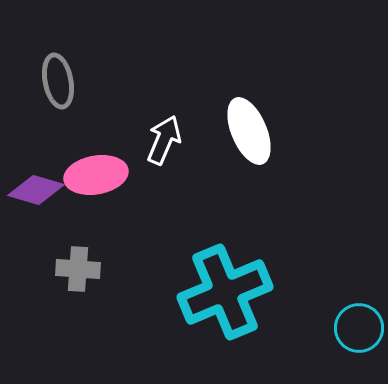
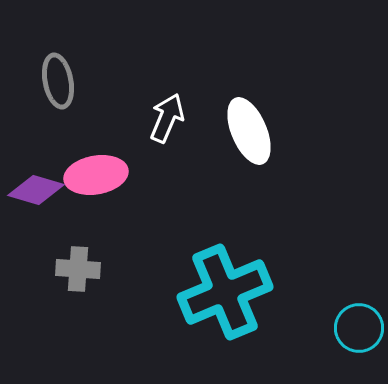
white arrow: moved 3 px right, 22 px up
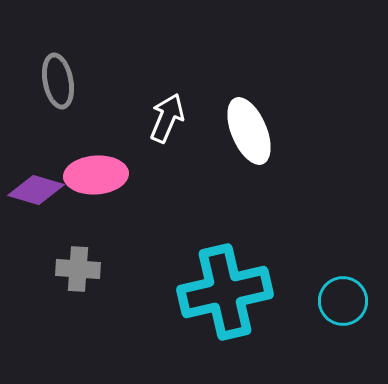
pink ellipse: rotated 6 degrees clockwise
cyan cross: rotated 10 degrees clockwise
cyan circle: moved 16 px left, 27 px up
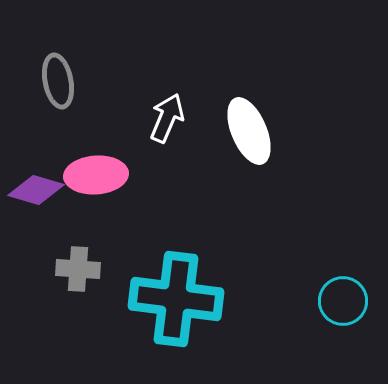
cyan cross: moved 49 px left, 7 px down; rotated 20 degrees clockwise
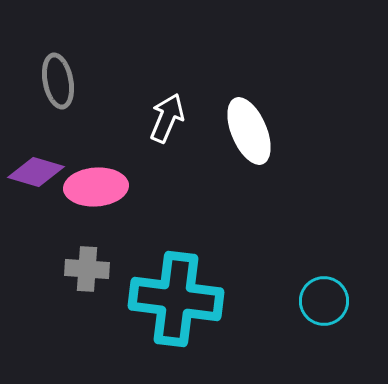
pink ellipse: moved 12 px down
purple diamond: moved 18 px up
gray cross: moved 9 px right
cyan circle: moved 19 px left
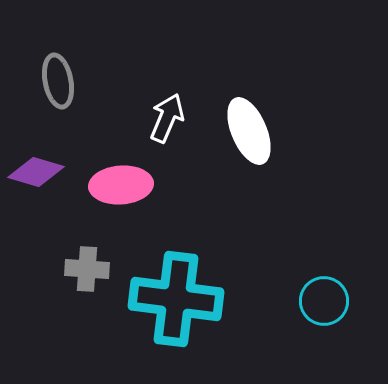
pink ellipse: moved 25 px right, 2 px up
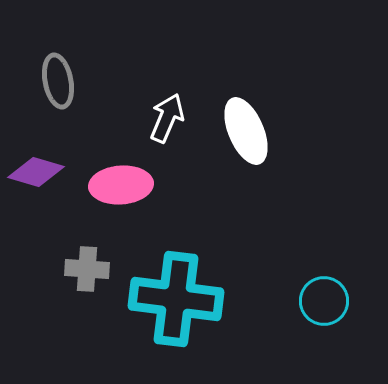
white ellipse: moved 3 px left
